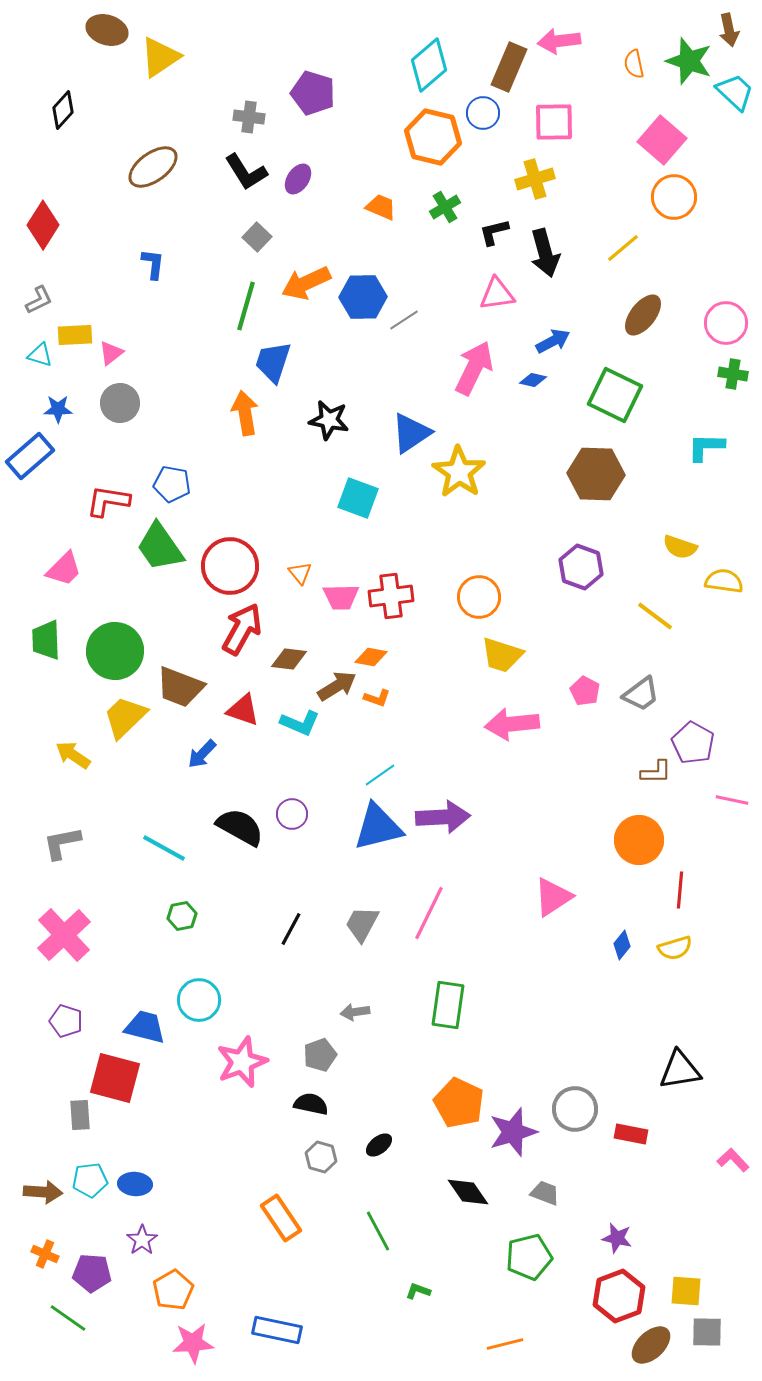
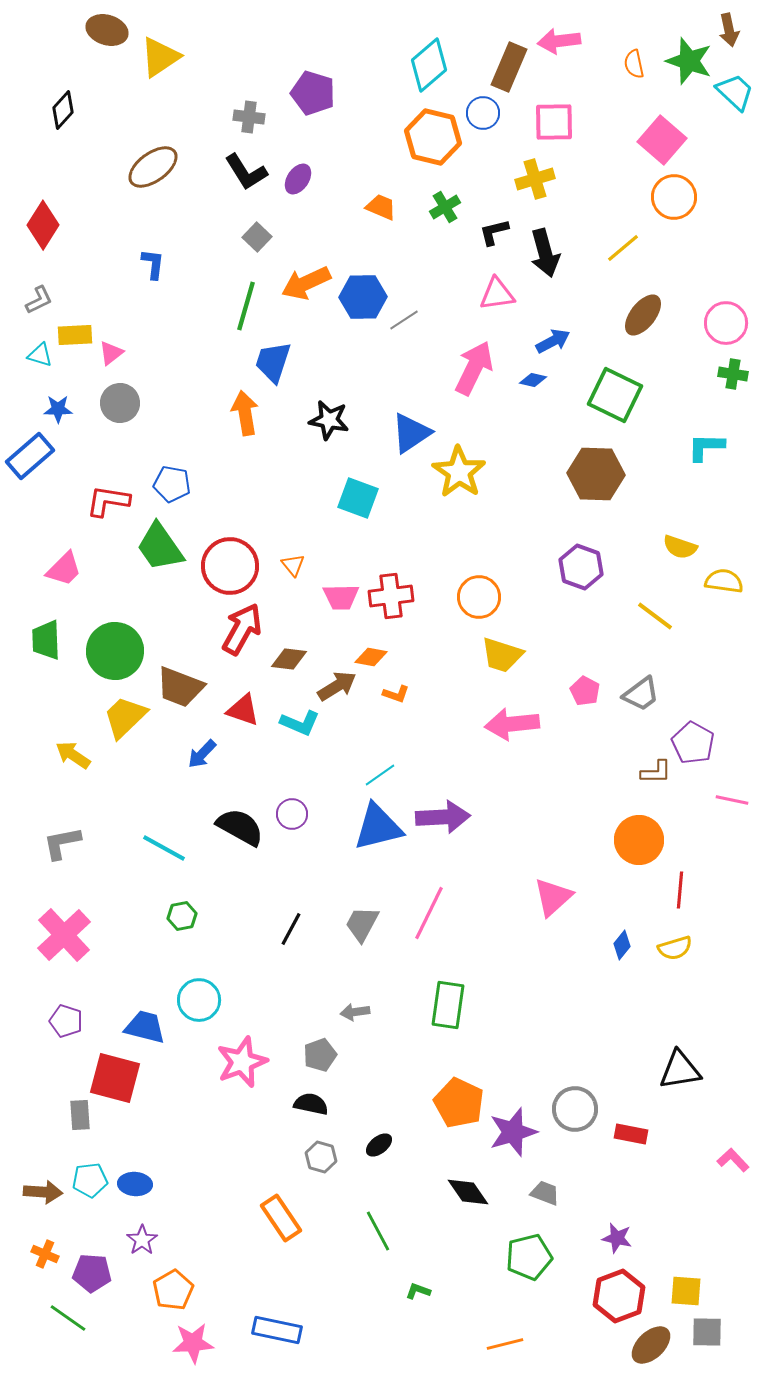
orange triangle at (300, 573): moved 7 px left, 8 px up
orange L-shape at (377, 698): moved 19 px right, 4 px up
pink triangle at (553, 897): rotated 9 degrees counterclockwise
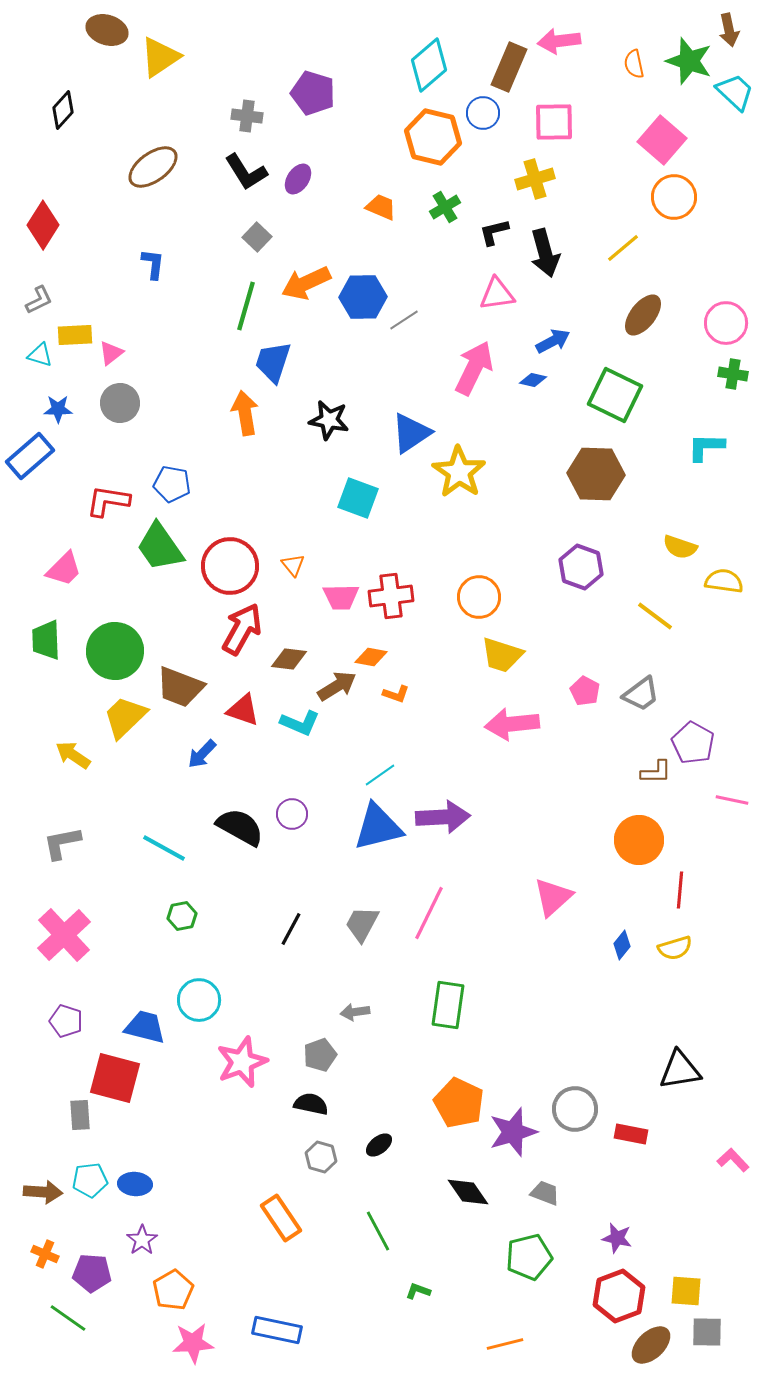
gray cross at (249, 117): moved 2 px left, 1 px up
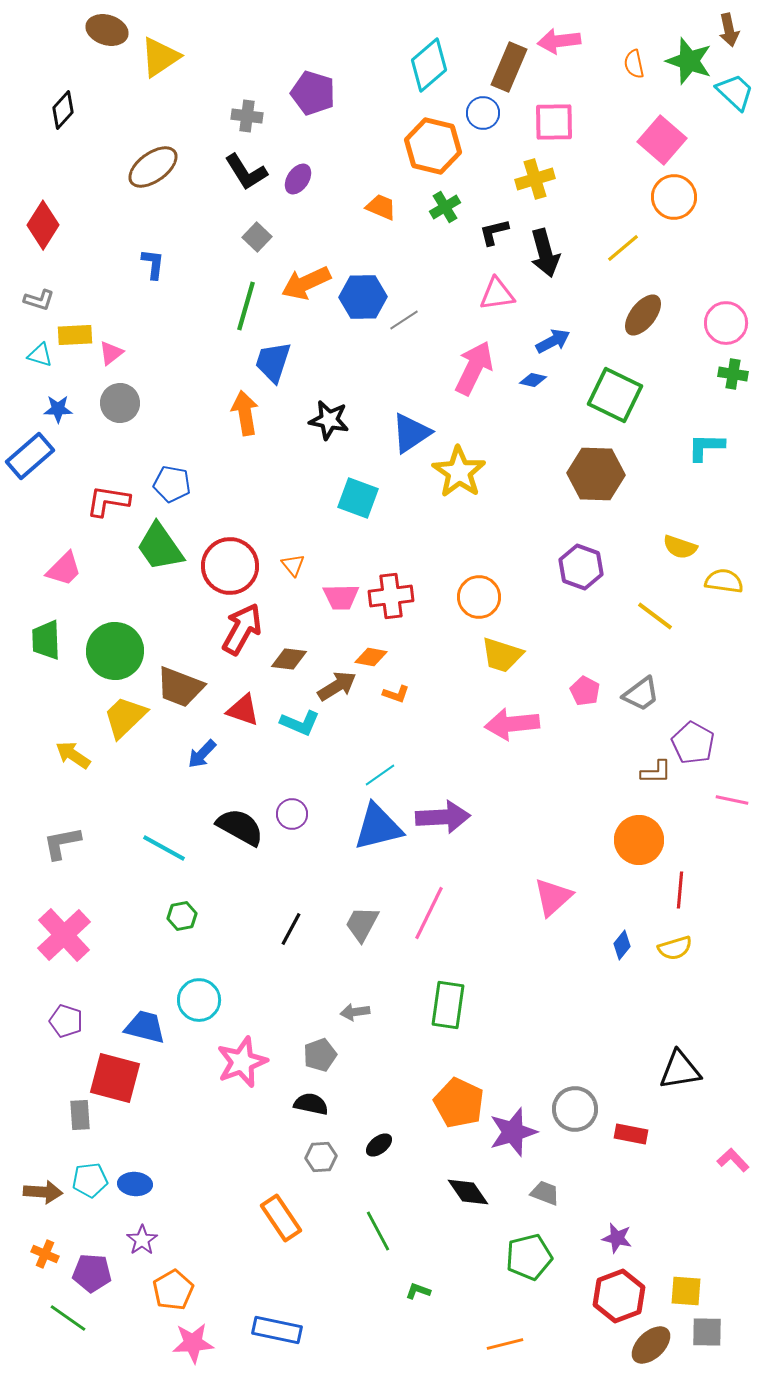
orange hexagon at (433, 137): moved 9 px down
gray L-shape at (39, 300): rotated 44 degrees clockwise
gray hexagon at (321, 1157): rotated 20 degrees counterclockwise
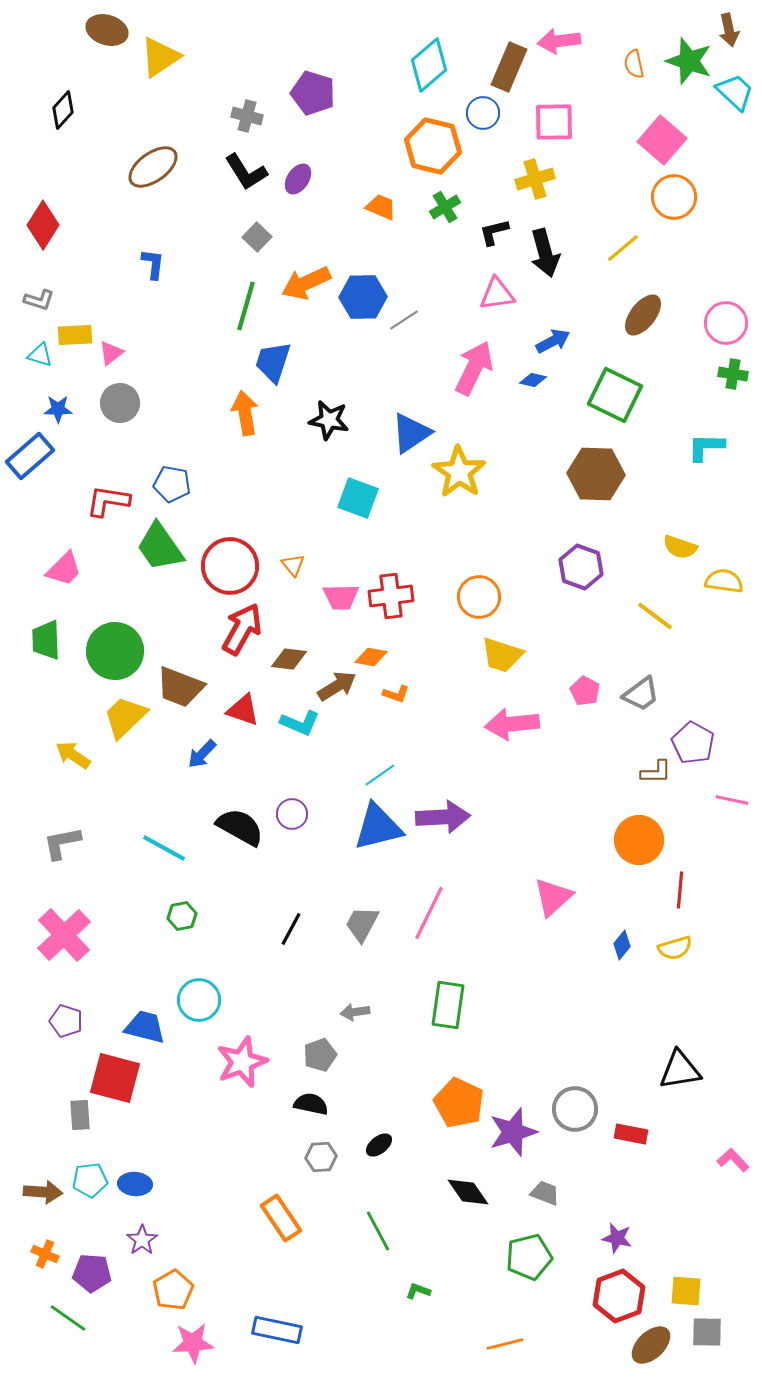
gray cross at (247, 116): rotated 8 degrees clockwise
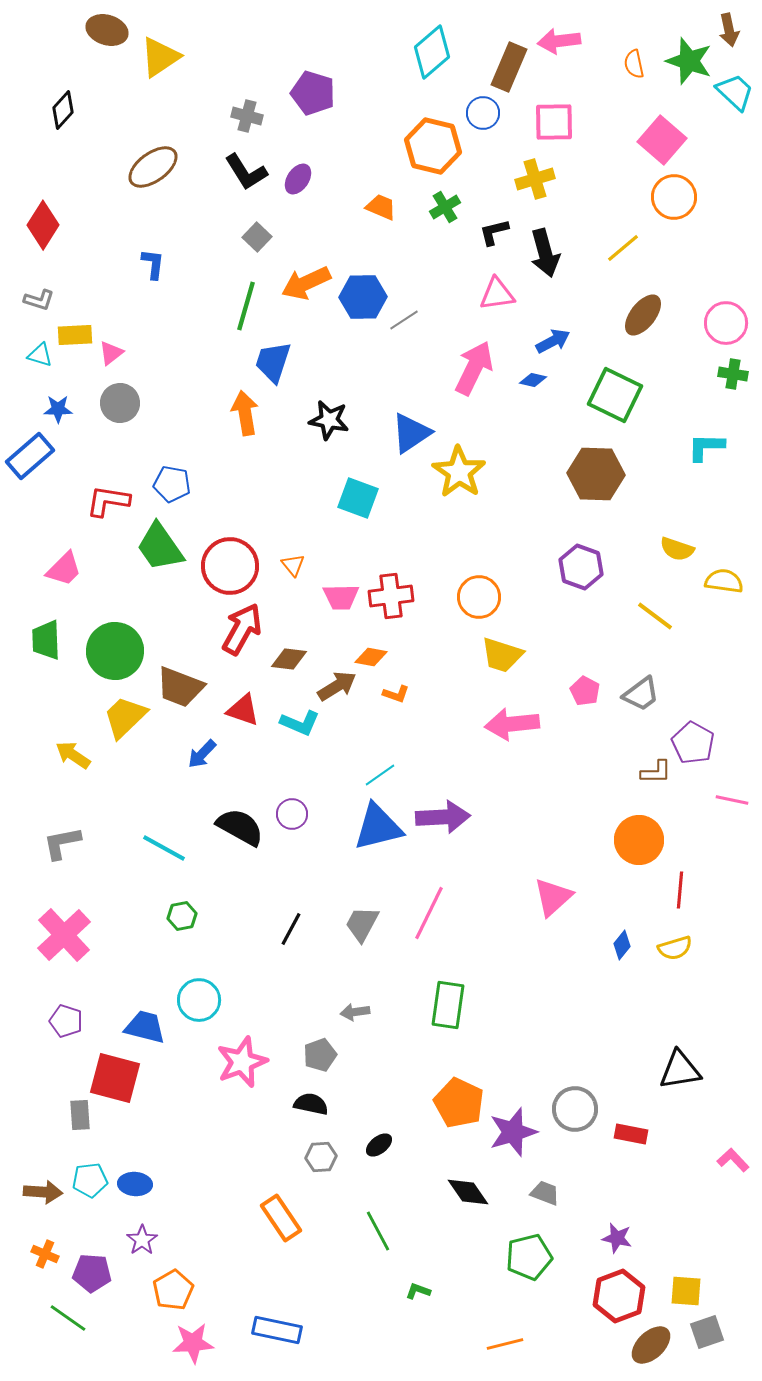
cyan diamond at (429, 65): moved 3 px right, 13 px up
yellow semicircle at (680, 547): moved 3 px left, 2 px down
gray square at (707, 1332): rotated 20 degrees counterclockwise
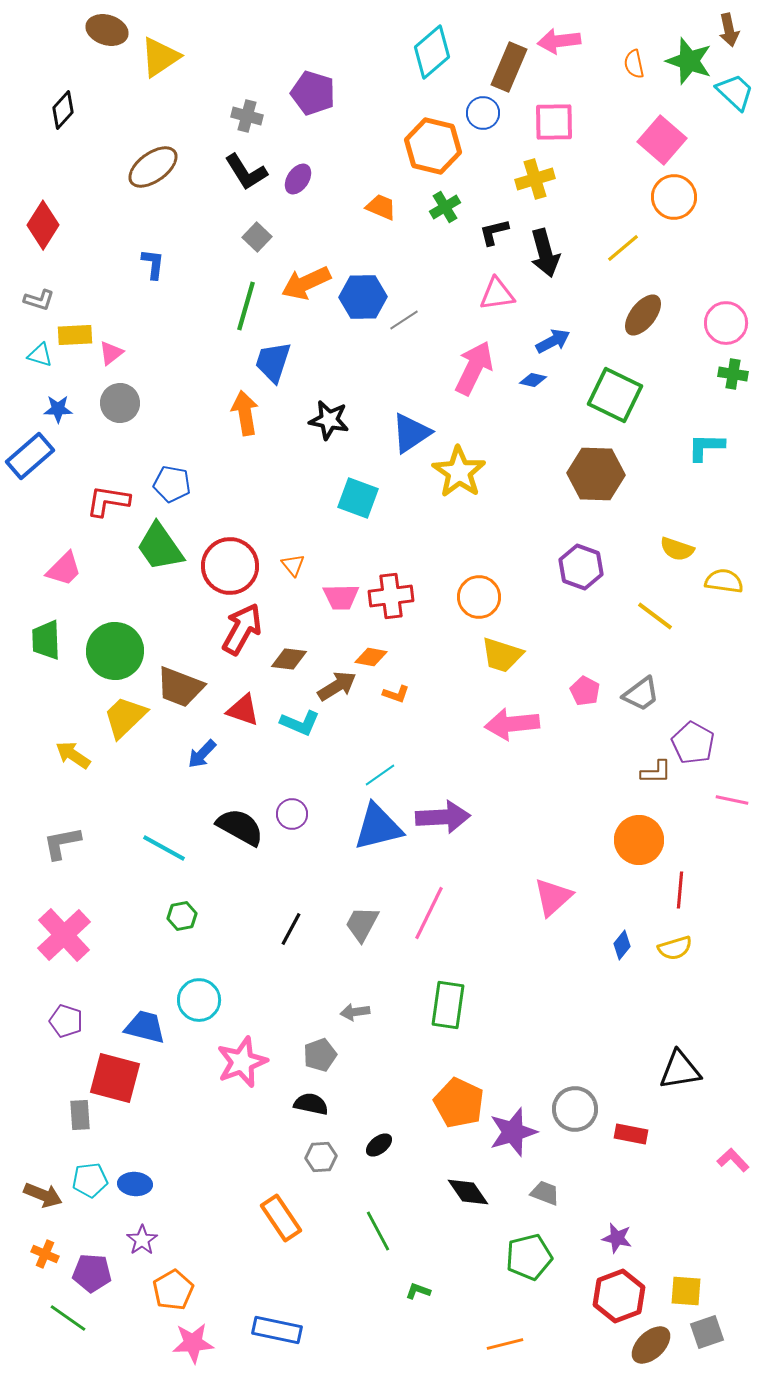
brown arrow at (43, 1192): moved 3 px down; rotated 18 degrees clockwise
